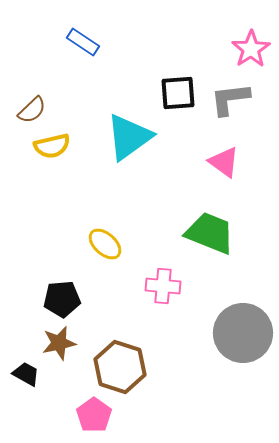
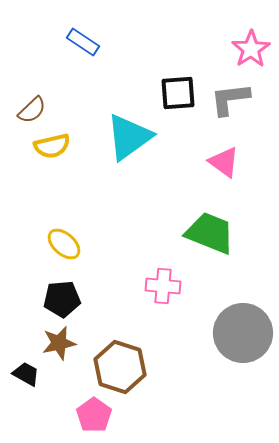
yellow ellipse: moved 41 px left
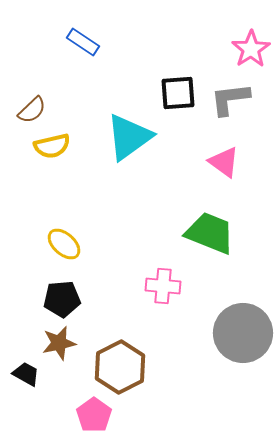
brown hexagon: rotated 15 degrees clockwise
